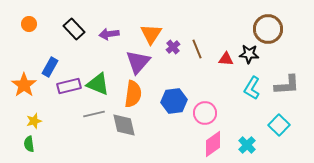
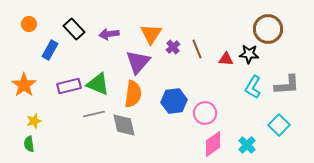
blue rectangle: moved 17 px up
cyan L-shape: moved 1 px right, 1 px up
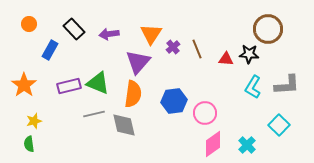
green triangle: moved 1 px up
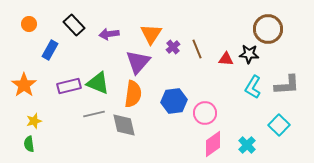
black rectangle: moved 4 px up
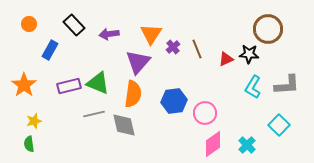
red triangle: rotated 28 degrees counterclockwise
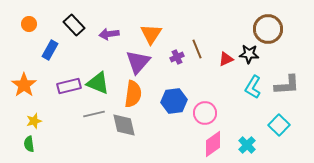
purple cross: moved 4 px right, 10 px down; rotated 16 degrees clockwise
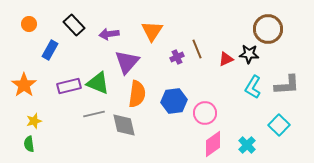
orange triangle: moved 1 px right, 3 px up
purple triangle: moved 11 px left
orange semicircle: moved 4 px right
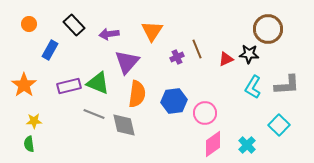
gray line: rotated 35 degrees clockwise
yellow star: rotated 14 degrees clockwise
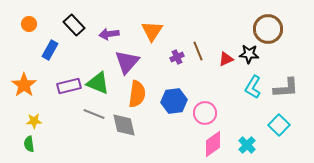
brown line: moved 1 px right, 2 px down
gray L-shape: moved 1 px left, 3 px down
